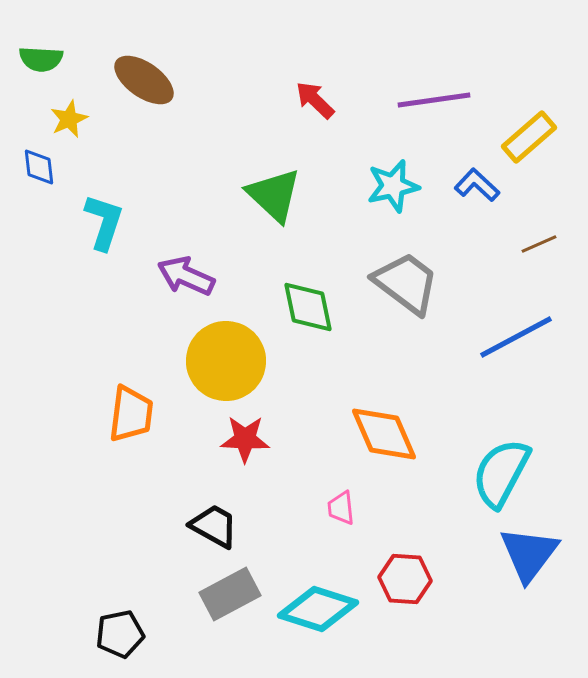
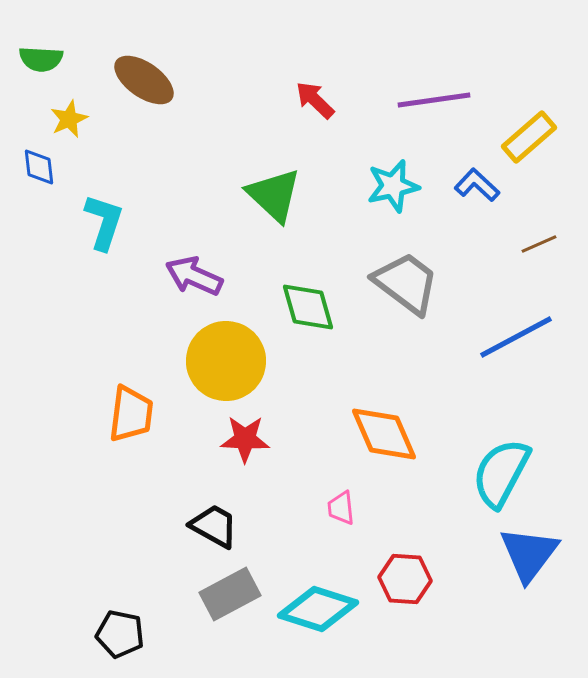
purple arrow: moved 8 px right
green diamond: rotated 4 degrees counterclockwise
black pentagon: rotated 24 degrees clockwise
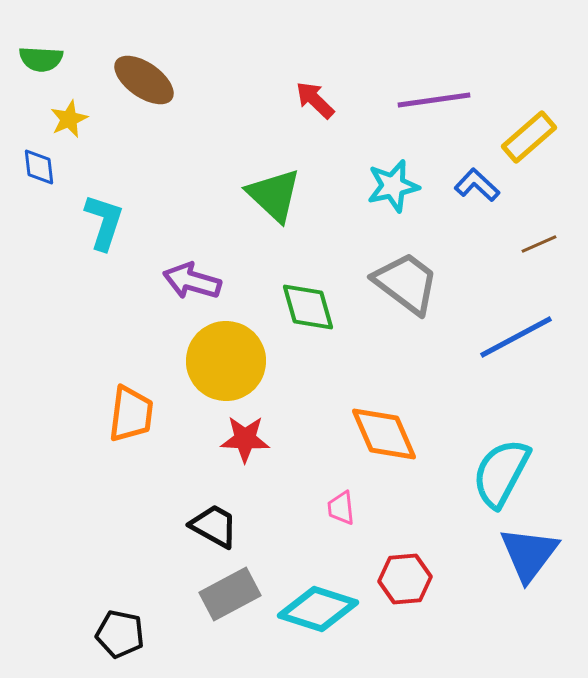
purple arrow: moved 2 px left, 5 px down; rotated 8 degrees counterclockwise
red hexagon: rotated 9 degrees counterclockwise
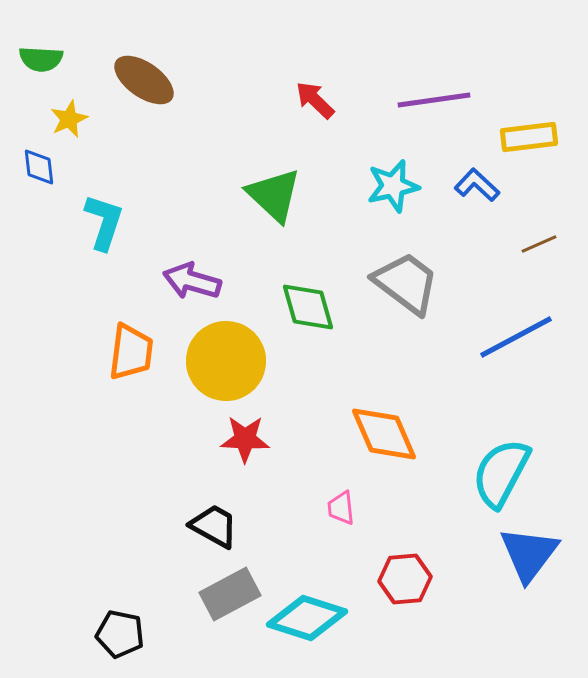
yellow rectangle: rotated 34 degrees clockwise
orange trapezoid: moved 62 px up
cyan diamond: moved 11 px left, 9 px down
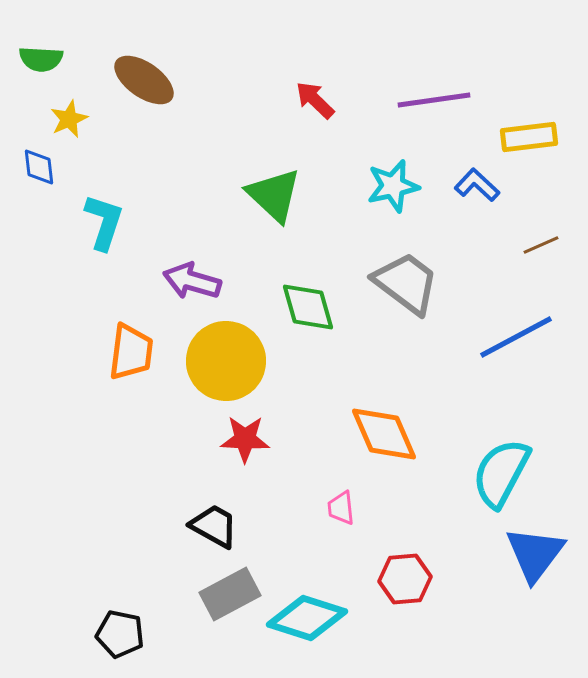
brown line: moved 2 px right, 1 px down
blue triangle: moved 6 px right
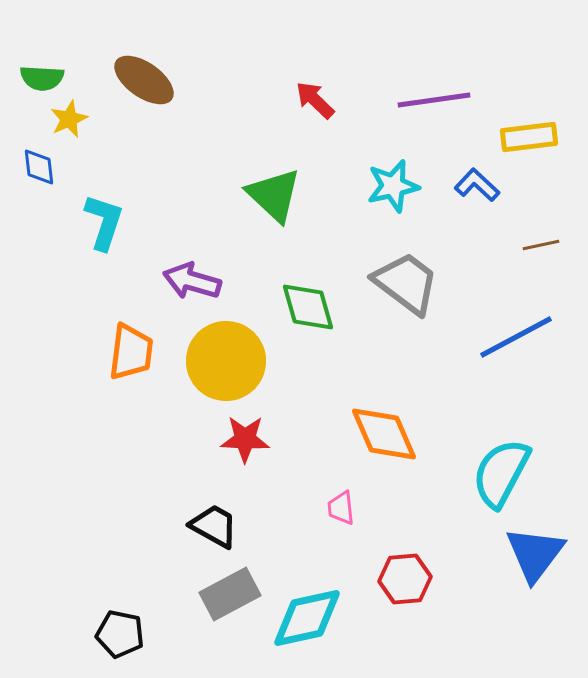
green semicircle: moved 1 px right, 19 px down
brown line: rotated 12 degrees clockwise
cyan diamond: rotated 30 degrees counterclockwise
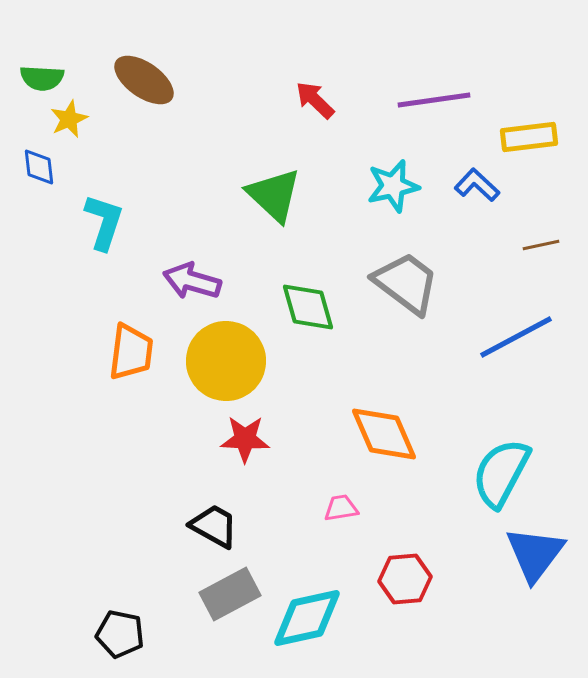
pink trapezoid: rotated 87 degrees clockwise
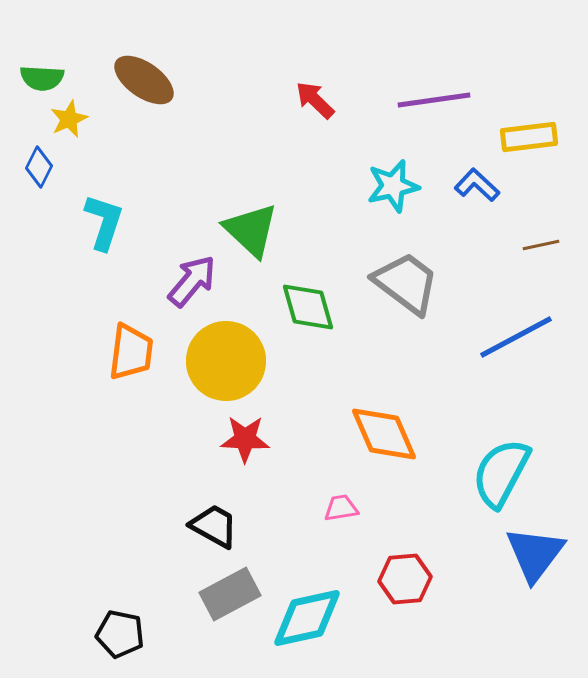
blue diamond: rotated 33 degrees clockwise
green triangle: moved 23 px left, 35 px down
purple arrow: rotated 114 degrees clockwise
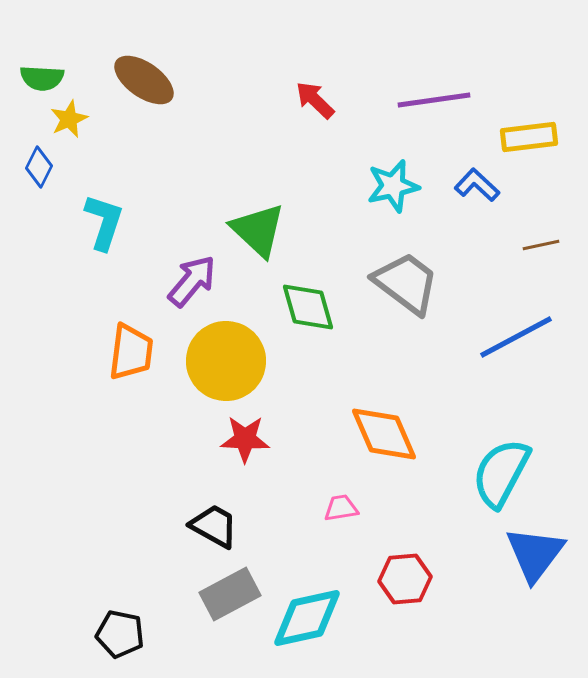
green triangle: moved 7 px right
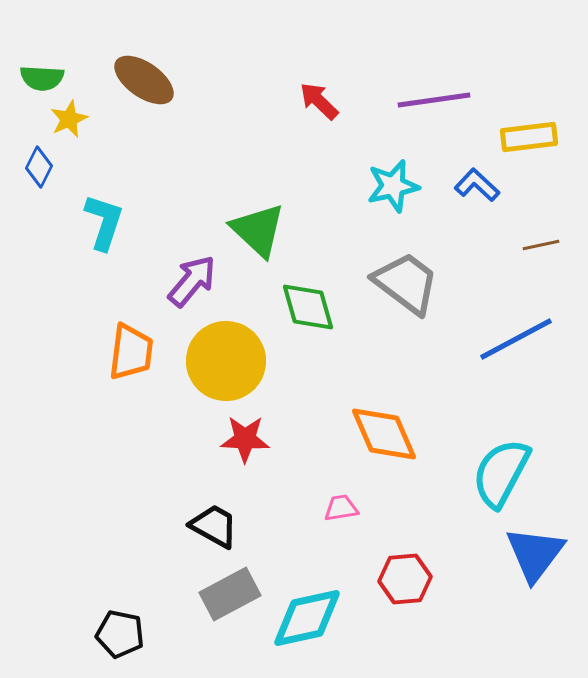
red arrow: moved 4 px right, 1 px down
blue line: moved 2 px down
